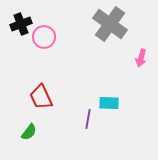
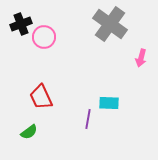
green semicircle: rotated 18 degrees clockwise
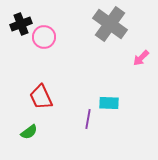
pink arrow: rotated 30 degrees clockwise
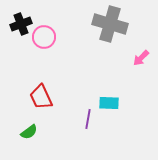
gray cross: rotated 20 degrees counterclockwise
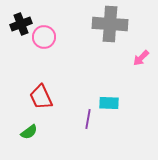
gray cross: rotated 12 degrees counterclockwise
